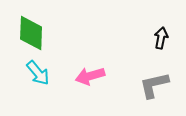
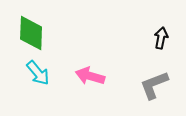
pink arrow: rotated 32 degrees clockwise
gray L-shape: rotated 8 degrees counterclockwise
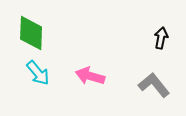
gray L-shape: rotated 72 degrees clockwise
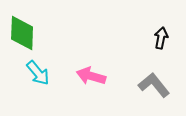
green diamond: moved 9 px left
pink arrow: moved 1 px right
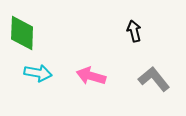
black arrow: moved 27 px left, 7 px up; rotated 25 degrees counterclockwise
cyan arrow: rotated 40 degrees counterclockwise
gray L-shape: moved 6 px up
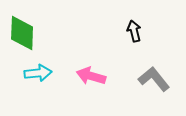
cyan arrow: rotated 16 degrees counterclockwise
